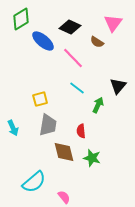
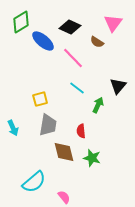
green diamond: moved 3 px down
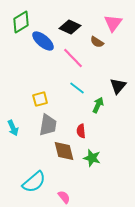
brown diamond: moved 1 px up
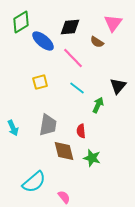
black diamond: rotated 30 degrees counterclockwise
yellow square: moved 17 px up
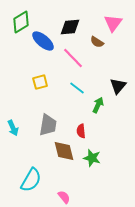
cyan semicircle: moved 3 px left, 2 px up; rotated 20 degrees counterclockwise
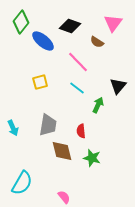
green diamond: rotated 20 degrees counterclockwise
black diamond: moved 1 px up; rotated 25 degrees clockwise
pink line: moved 5 px right, 4 px down
brown diamond: moved 2 px left
cyan semicircle: moved 9 px left, 3 px down
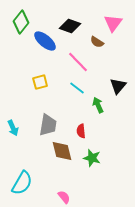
blue ellipse: moved 2 px right
green arrow: rotated 49 degrees counterclockwise
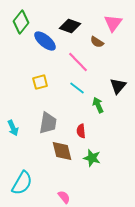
gray trapezoid: moved 2 px up
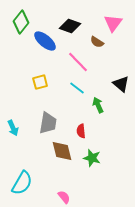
black triangle: moved 3 px right, 2 px up; rotated 30 degrees counterclockwise
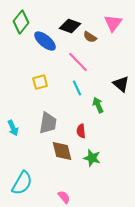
brown semicircle: moved 7 px left, 5 px up
cyan line: rotated 28 degrees clockwise
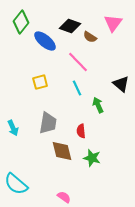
cyan semicircle: moved 6 px left, 1 px down; rotated 100 degrees clockwise
pink semicircle: rotated 16 degrees counterclockwise
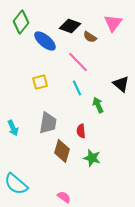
brown diamond: rotated 30 degrees clockwise
